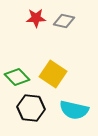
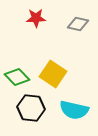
gray diamond: moved 14 px right, 3 px down
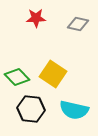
black hexagon: moved 1 px down
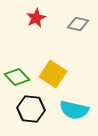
red star: rotated 24 degrees counterclockwise
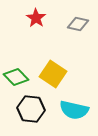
red star: rotated 12 degrees counterclockwise
green diamond: moved 1 px left
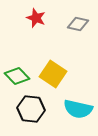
red star: rotated 12 degrees counterclockwise
green diamond: moved 1 px right, 1 px up
cyan semicircle: moved 4 px right, 1 px up
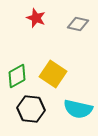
green diamond: rotated 75 degrees counterclockwise
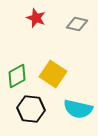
gray diamond: moved 1 px left
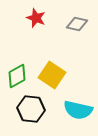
yellow square: moved 1 px left, 1 px down
cyan semicircle: moved 1 px down
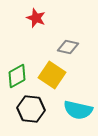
gray diamond: moved 9 px left, 23 px down
